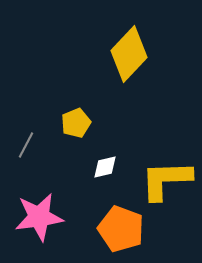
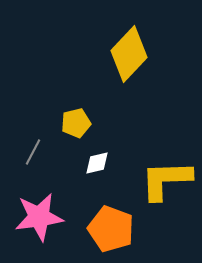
yellow pentagon: rotated 8 degrees clockwise
gray line: moved 7 px right, 7 px down
white diamond: moved 8 px left, 4 px up
orange pentagon: moved 10 px left
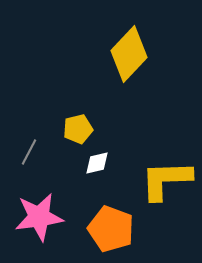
yellow pentagon: moved 2 px right, 6 px down
gray line: moved 4 px left
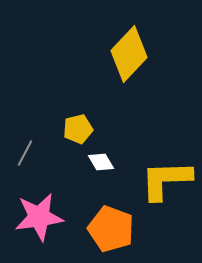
gray line: moved 4 px left, 1 px down
white diamond: moved 4 px right, 1 px up; rotated 72 degrees clockwise
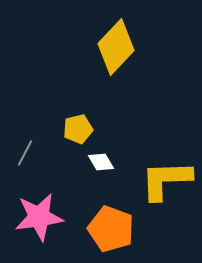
yellow diamond: moved 13 px left, 7 px up
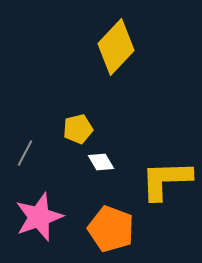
pink star: rotated 12 degrees counterclockwise
